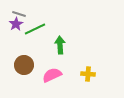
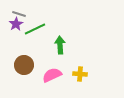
yellow cross: moved 8 px left
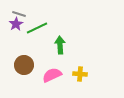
green line: moved 2 px right, 1 px up
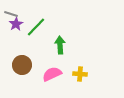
gray line: moved 8 px left
green line: moved 1 px left, 1 px up; rotated 20 degrees counterclockwise
brown circle: moved 2 px left
pink semicircle: moved 1 px up
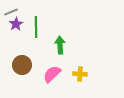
gray line: moved 2 px up; rotated 40 degrees counterclockwise
green line: rotated 45 degrees counterclockwise
pink semicircle: rotated 18 degrees counterclockwise
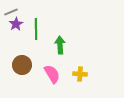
green line: moved 2 px down
pink semicircle: rotated 102 degrees clockwise
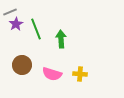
gray line: moved 1 px left
green line: rotated 20 degrees counterclockwise
green arrow: moved 1 px right, 6 px up
pink semicircle: rotated 138 degrees clockwise
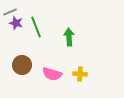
purple star: moved 1 px up; rotated 24 degrees counterclockwise
green line: moved 2 px up
green arrow: moved 8 px right, 2 px up
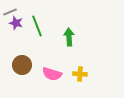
green line: moved 1 px right, 1 px up
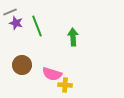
green arrow: moved 4 px right
yellow cross: moved 15 px left, 11 px down
